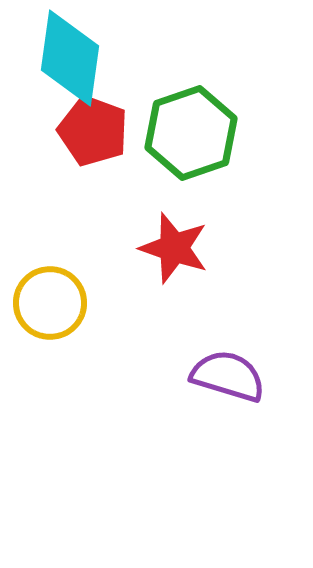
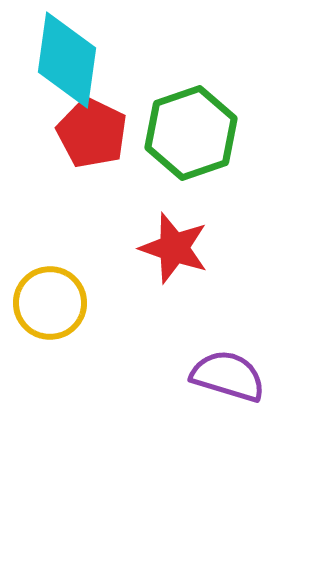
cyan diamond: moved 3 px left, 2 px down
red pentagon: moved 1 px left, 2 px down; rotated 6 degrees clockwise
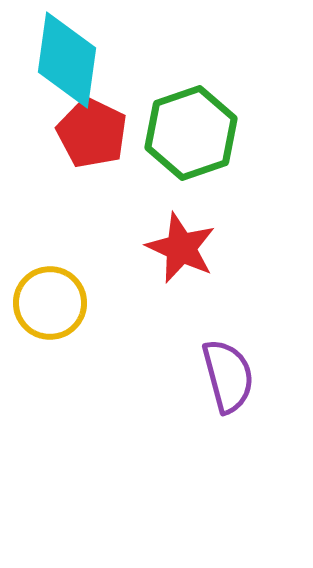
red star: moved 7 px right; rotated 6 degrees clockwise
purple semicircle: rotated 58 degrees clockwise
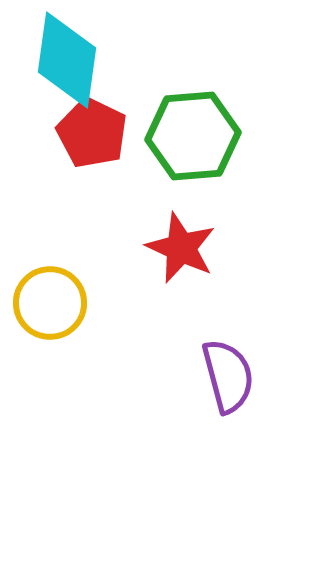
green hexagon: moved 2 px right, 3 px down; rotated 14 degrees clockwise
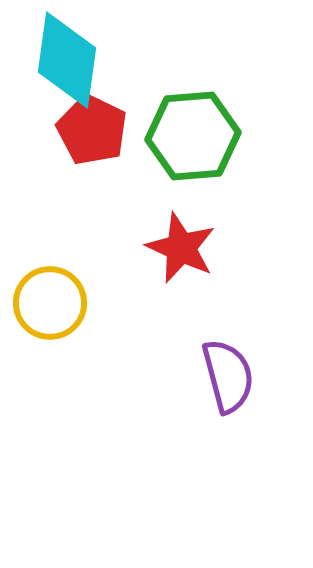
red pentagon: moved 3 px up
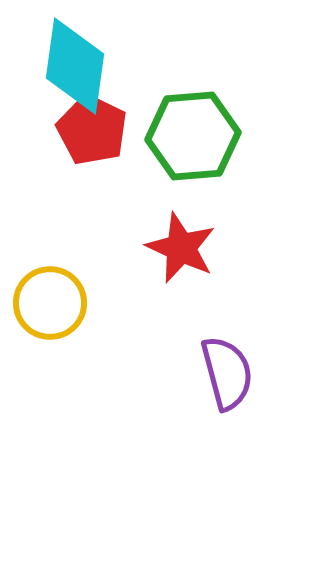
cyan diamond: moved 8 px right, 6 px down
purple semicircle: moved 1 px left, 3 px up
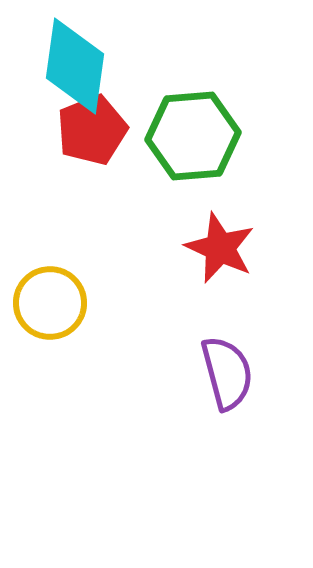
red pentagon: rotated 24 degrees clockwise
red star: moved 39 px right
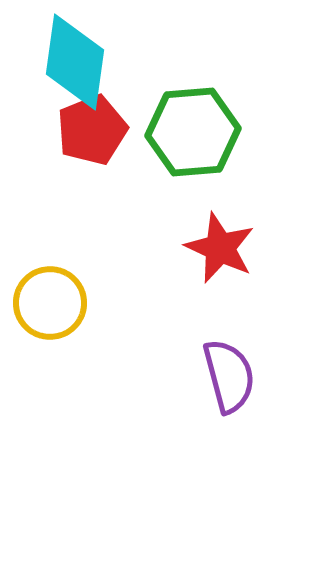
cyan diamond: moved 4 px up
green hexagon: moved 4 px up
purple semicircle: moved 2 px right, 3 px down
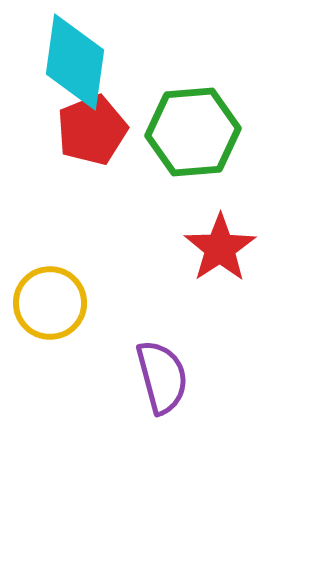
red star: rotated 14 degrees clockwise
purple semicircle: moved 67 px left, 1 px down
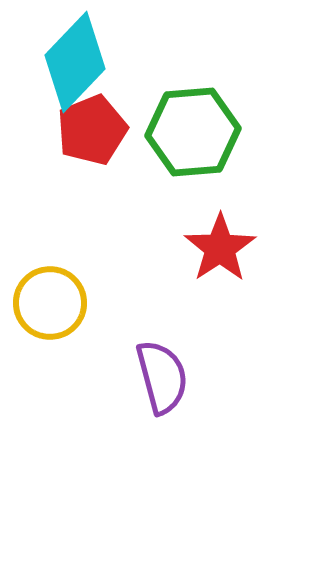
cyan diamond: rotated 36 degrees clockwise
